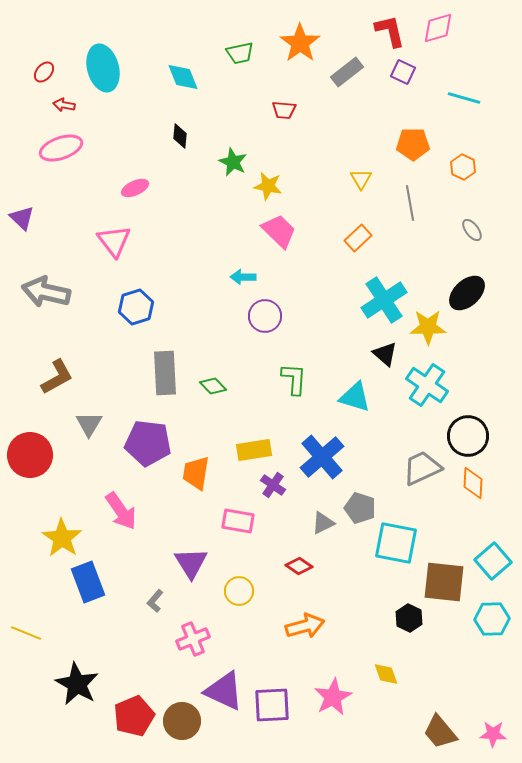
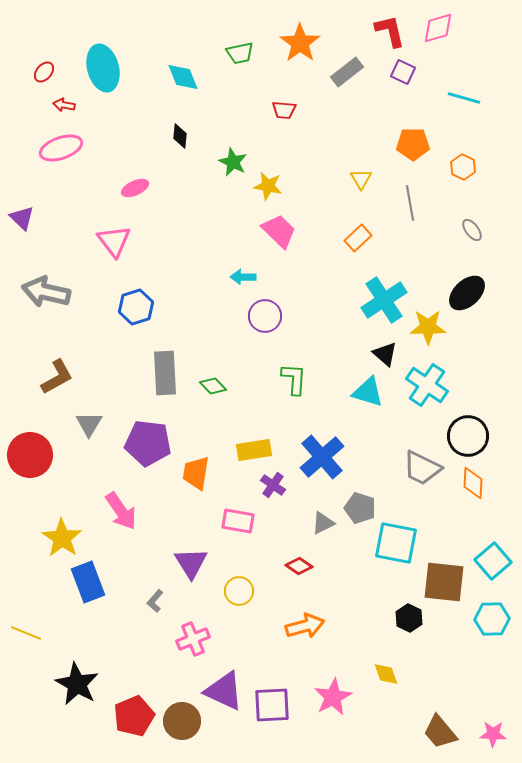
cyan triangle at (355, 397): moved 13 px right, 5 px up
gray trapezoid at (422, 468): rotated 129 degrees counterclockwise
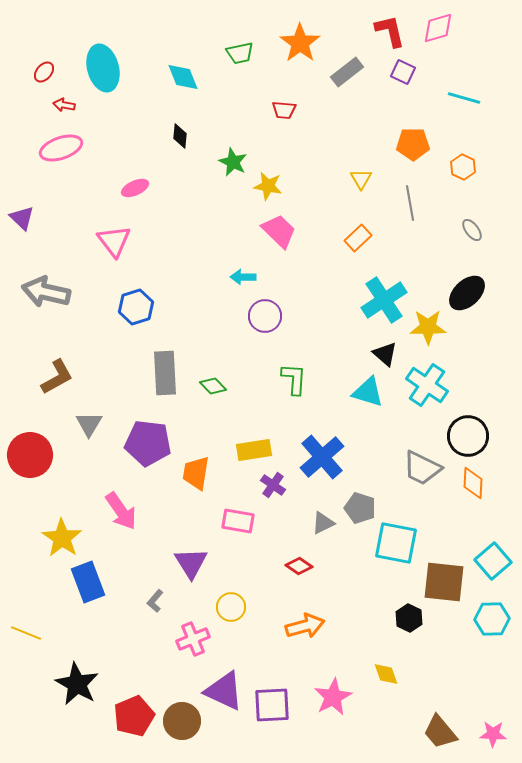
yellow circle at (239, 591): moved 8 px left, 16 px down
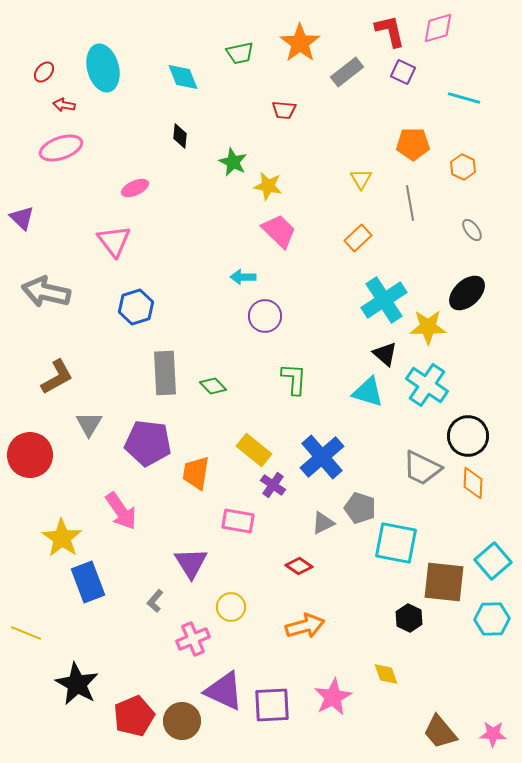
yellow rectangle at (254, 450): rotated 48 degrees clockwise
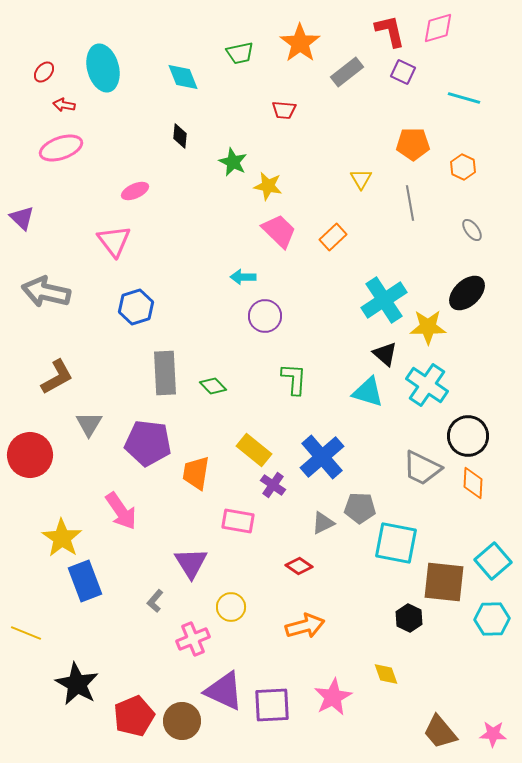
pink ellipse at (135, 188): moved 3 px down
orange rectangle at (358, 238): moved 25 px left, 1 px up
gray pentagon at (360, 508): rotated 16 degrees counterclockwise
blue rectangle at (88, 582): moved 3 px left, 1 px up
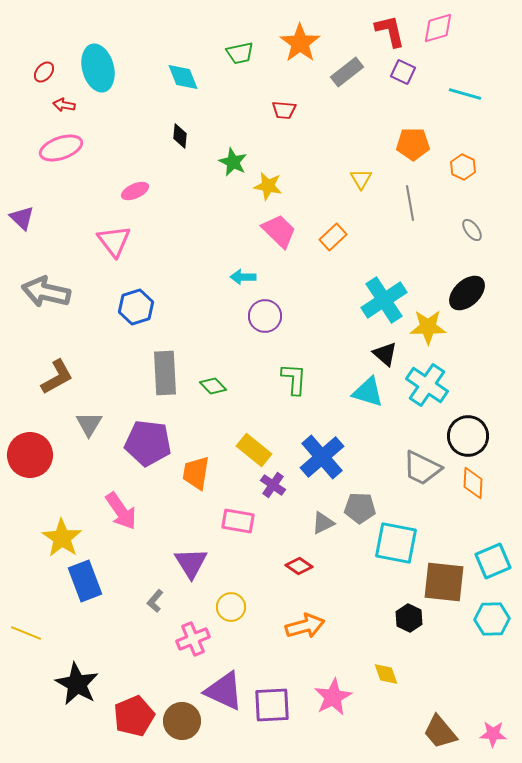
cyan ellipse at (103, 68): moved 5 px left
cyan line at (464, 98): moved 1 px right, 4 px up
cyan square at (493, 561): rotated 18 degrees clockwise
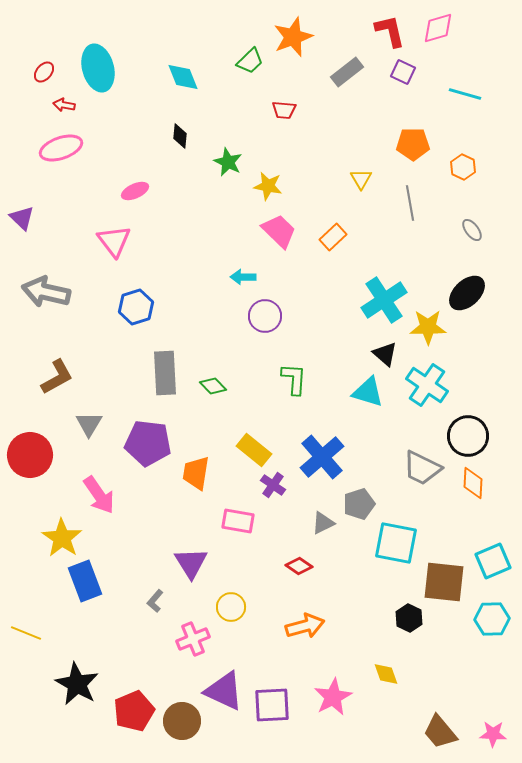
orange star at (300, 43): moved 7 px left, 6 px up; rotated 15 degrees clockwise
green trapezoid at (240, 53): moved 10 px right, 8 px down; rotated 32 degrees counterclockwise
green star at (233, 162): moved 5 px left
gray pentagon at (360, 508): moved 1 px left, 4 px up; rotated 20 degrees counterclockwise
pink arrow at (121, 511): moved 22 px left, 16 px up
red pentagon at (134, 716): moved 5 px up
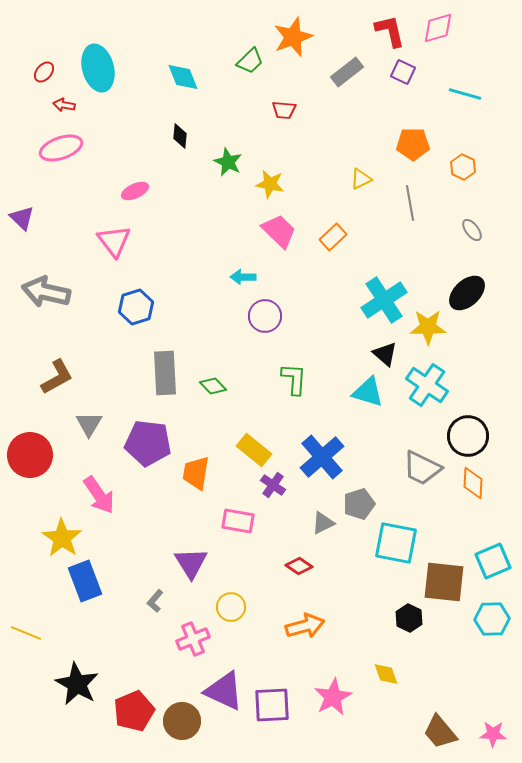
yellow triangle at (361, 179): rotated 35 degrees clockwise
yellow star at (268, 186): moved 2 px right, 2 px up
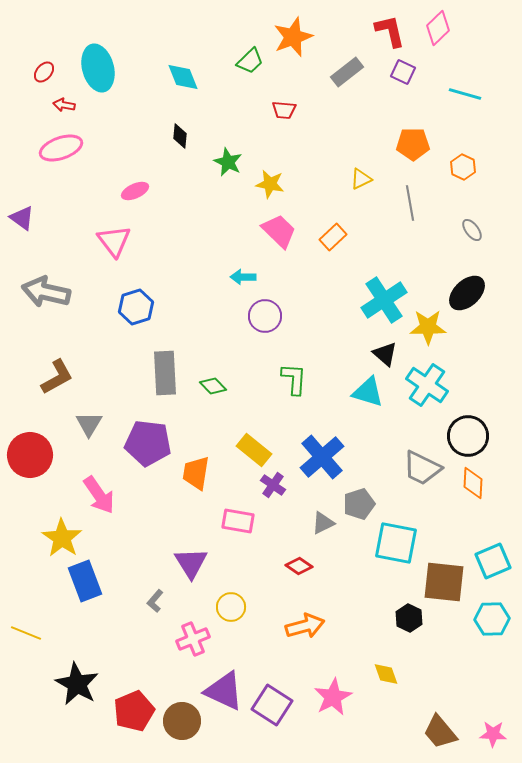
pink diamond at (438, 28): rotated 28 degrees counterclockwise
purple triangle at (22, 218): rotated 8 degrees counterclockwise
purple square at (272, 705): rotated 36 degrees clockwise
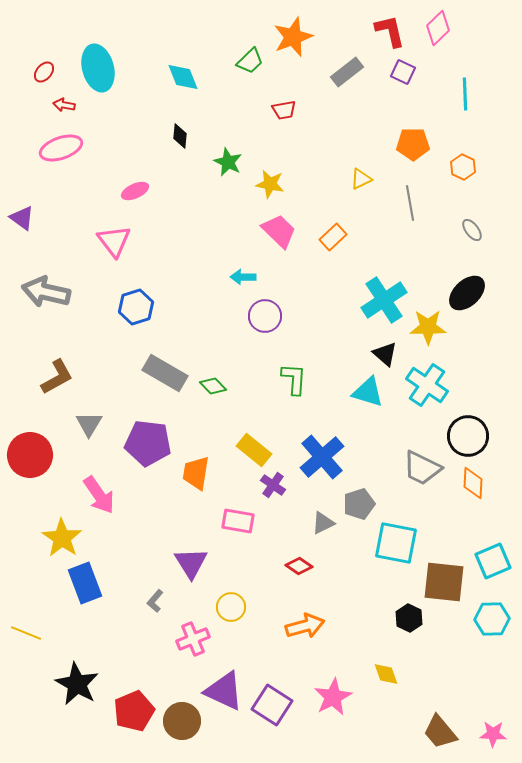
cyan line at (465, 94): rotated 72 degrees clockwise
red trapezoid at (284, 110): rotated 15 degrees counterclockwise
gray rectangle at (165, 373): rotated 57 degrees counterclockwise
blue rectangle at (85, 581): moved 2 px down
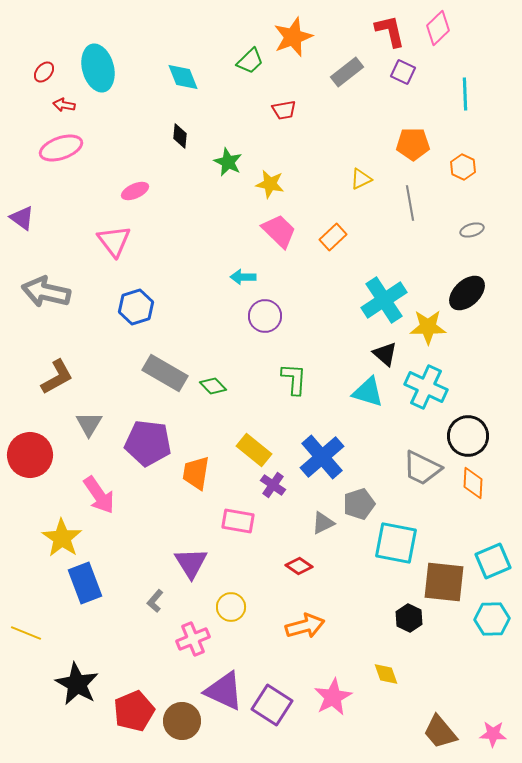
gray ellipse at (472, 230): rotated 70 degrees counterclockwise
cyan cross at (427, 385): moved 1 px left, 2 px down; rotated 9 degrees counterclockwise
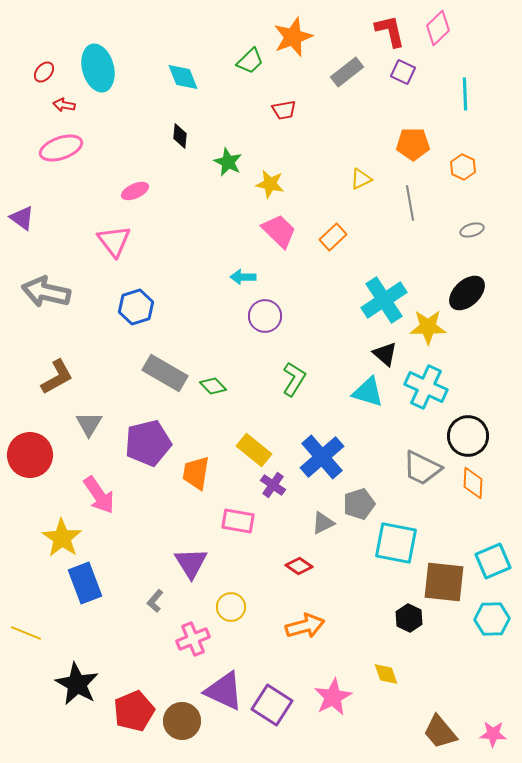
green L-shape at (294, 379): rotated 28 degrees clockwise
purple pentagon at (148, 443): rotated 21 degrees counterclockwise
